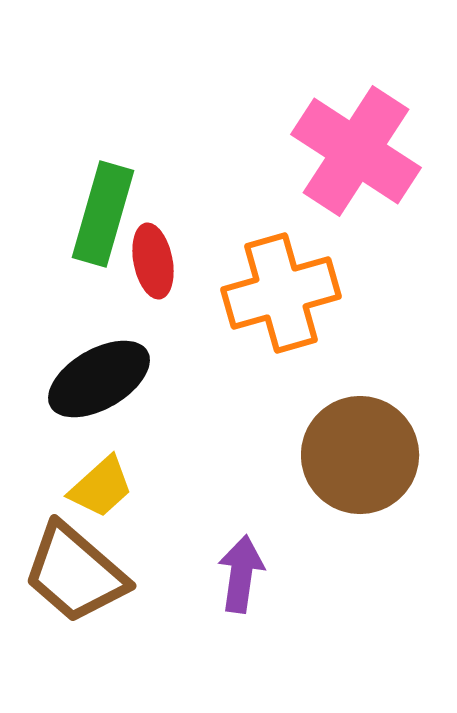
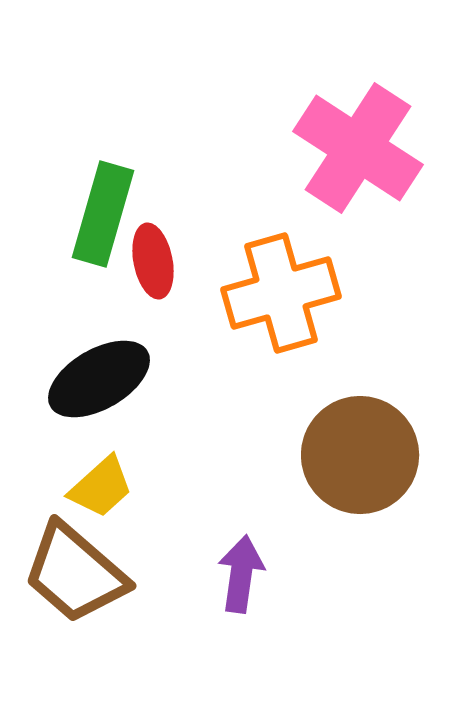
pink cross: moved 2 px right, 3 px up
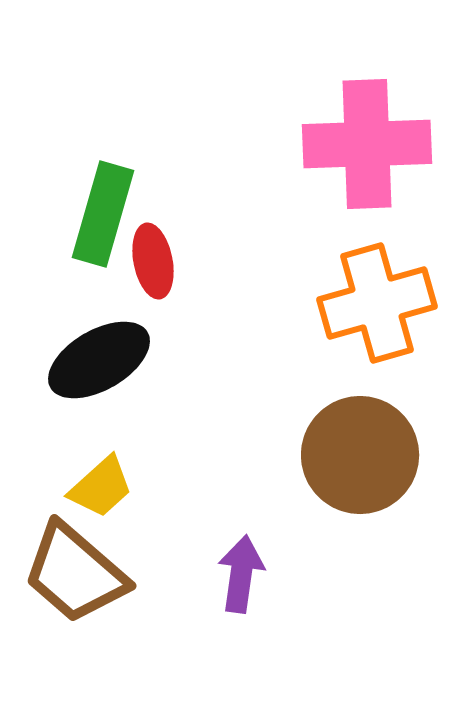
pink cross: moved 9 px right, 4 px up; rotated 35 degrees counterclockwise
orange cross: moved 96 px right, 10 px down
black ellipse: moved 19 px up
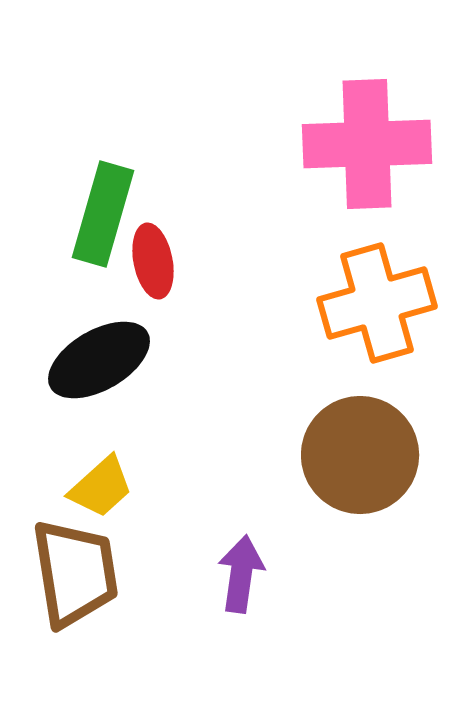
brown trapezoid: rotated 140 degrees counterclockwise
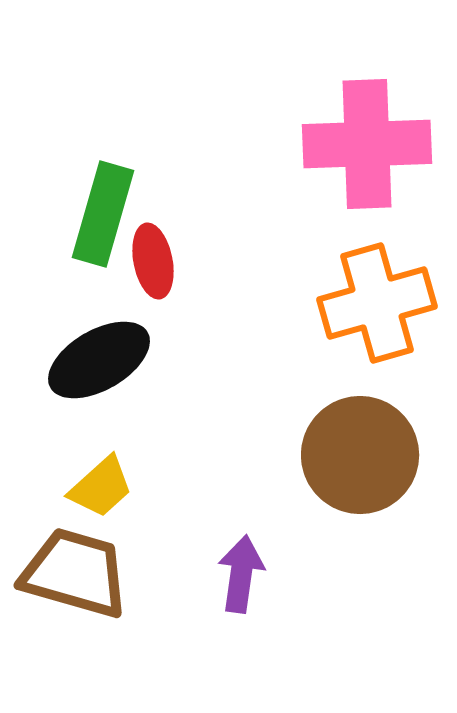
brown trapezoid: rotated 65 degrees counterclockwise
